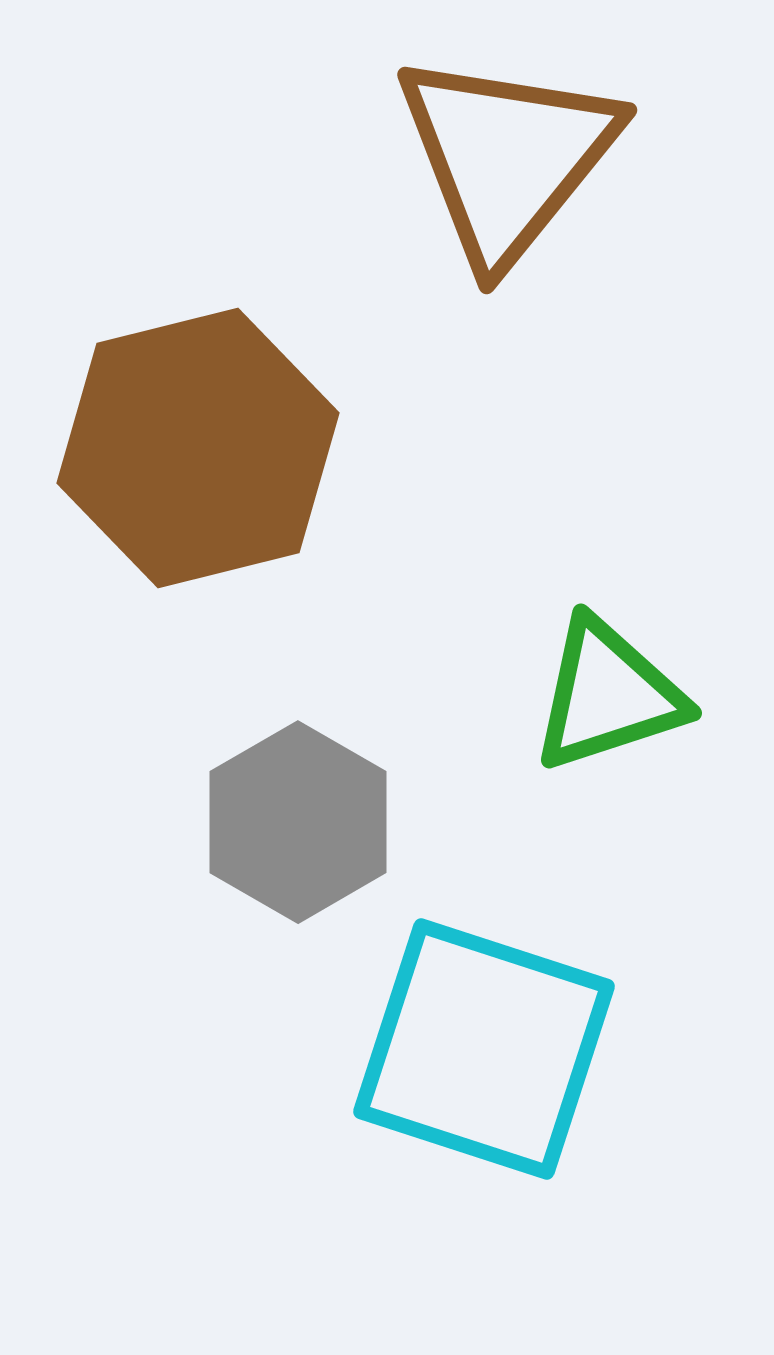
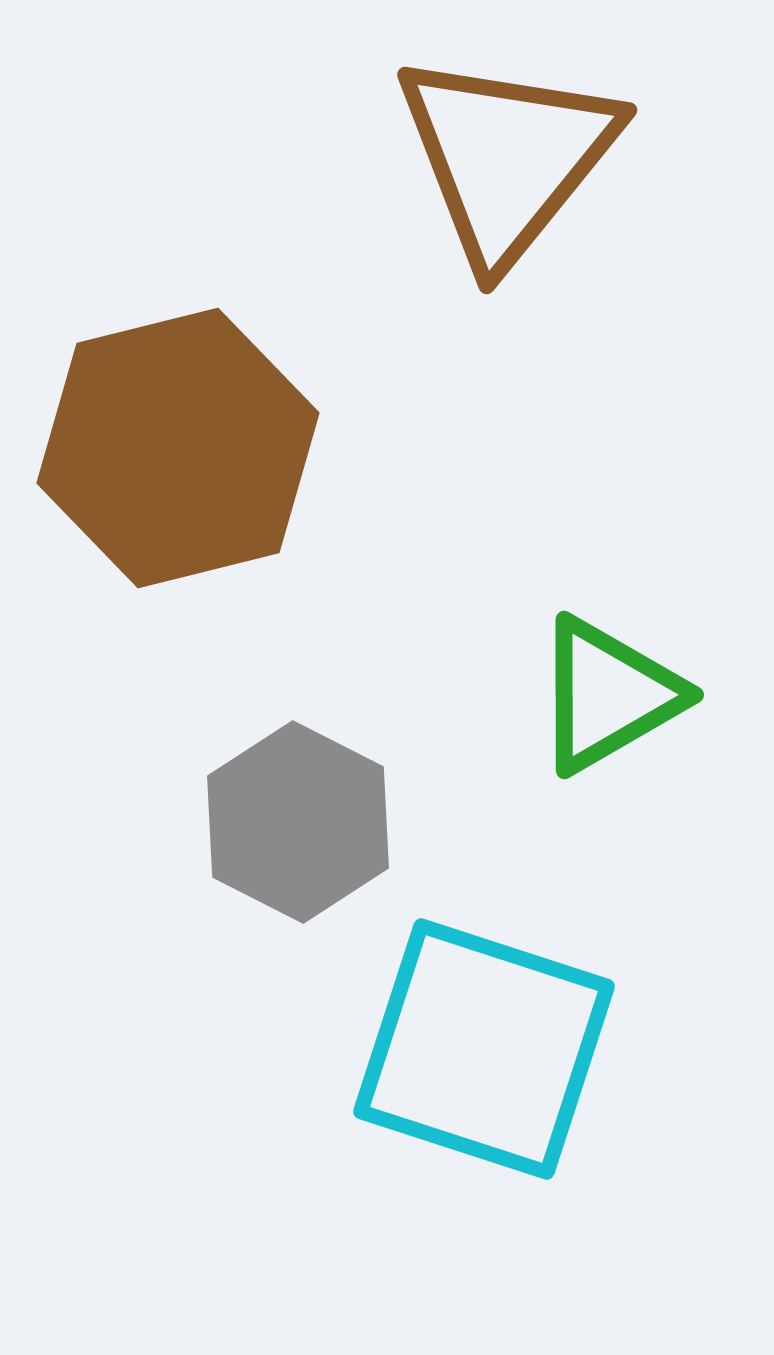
brown hexagon: moved 20 px left
green triangle: rotated 12 degrees counterclockwise
gray hexagon: rotated 3 degrees counterclockwise
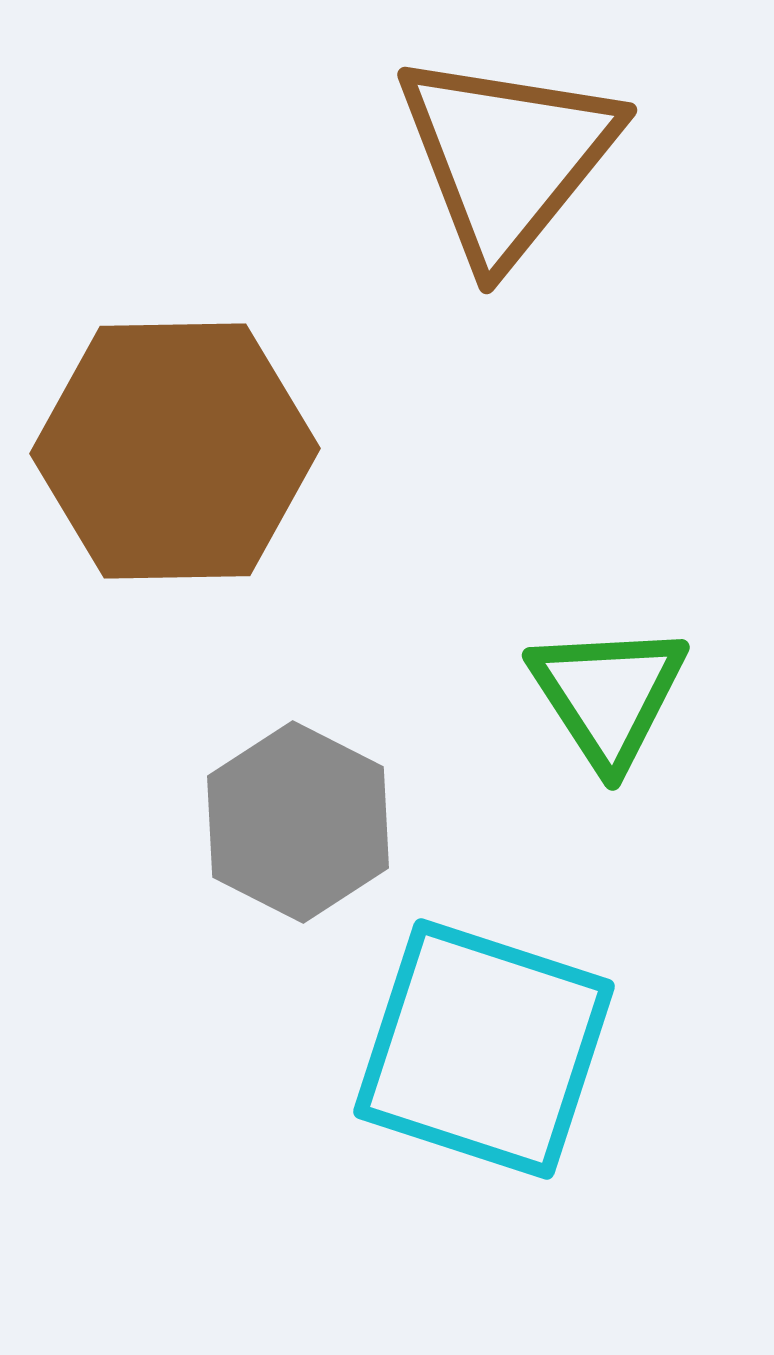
brown hexagon: moved 3 px left, 3 px down; rotated 13 degrees clockwise
green triangle: rotated 33 degrees counterclockwise
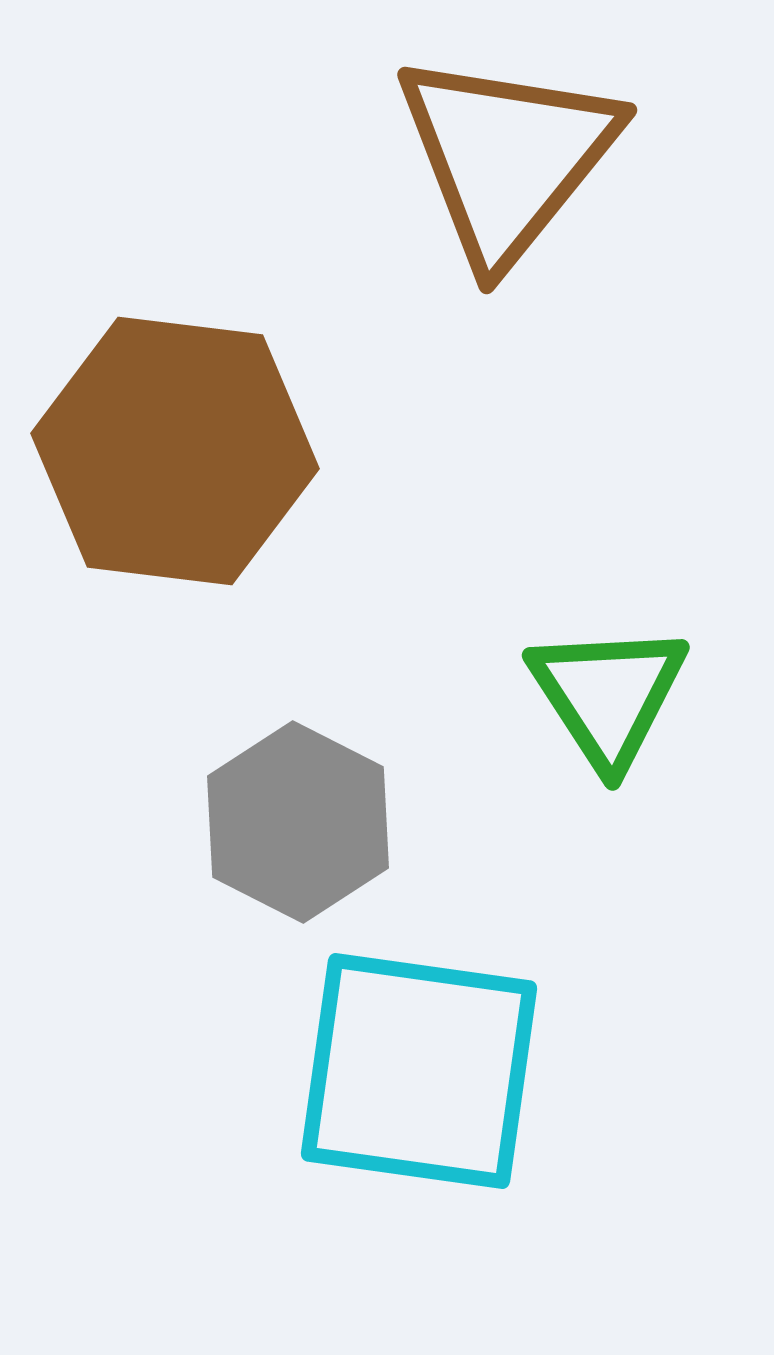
brown hexagon: rotated 8 degrees clockwise
cyan square: moved 65 px left, 22 px down; rotated 10 degrees counterclockwise
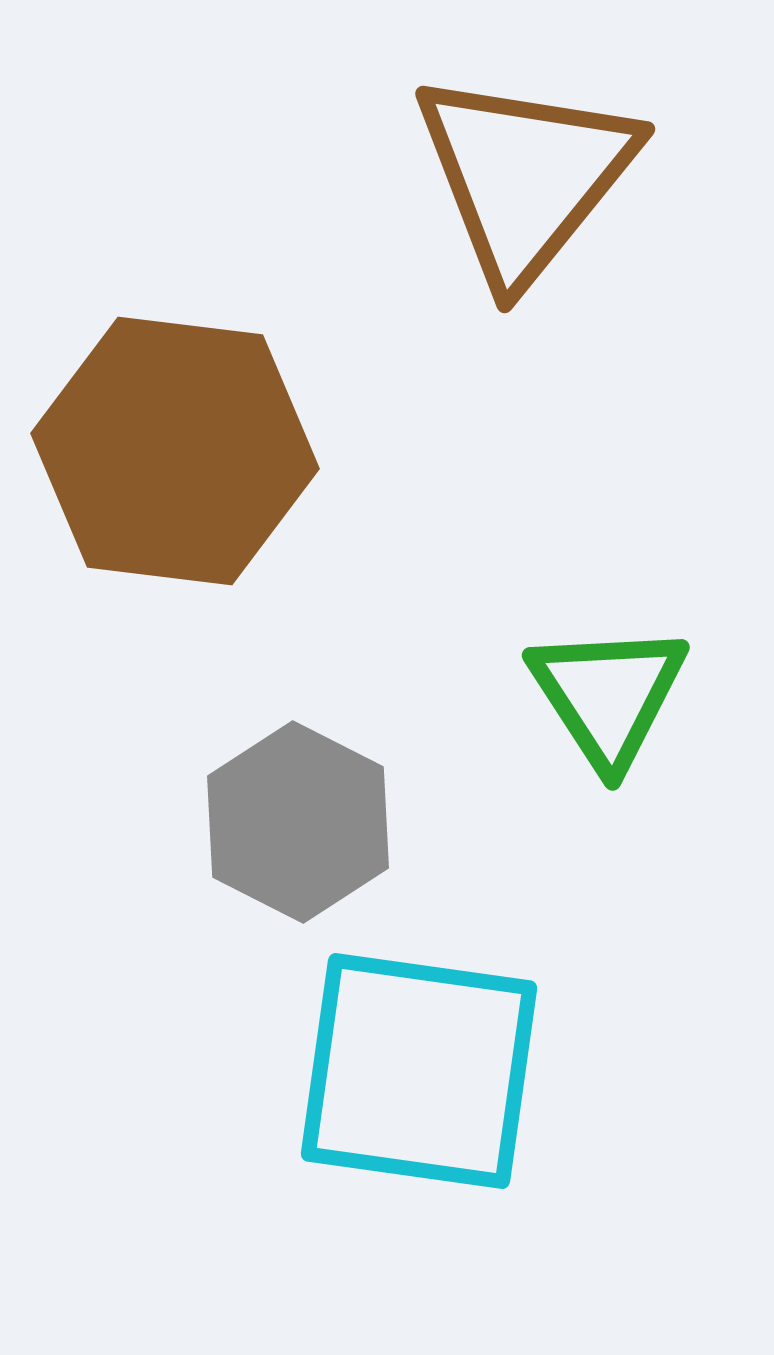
brown triangle: moved 18 px right, 19 px down
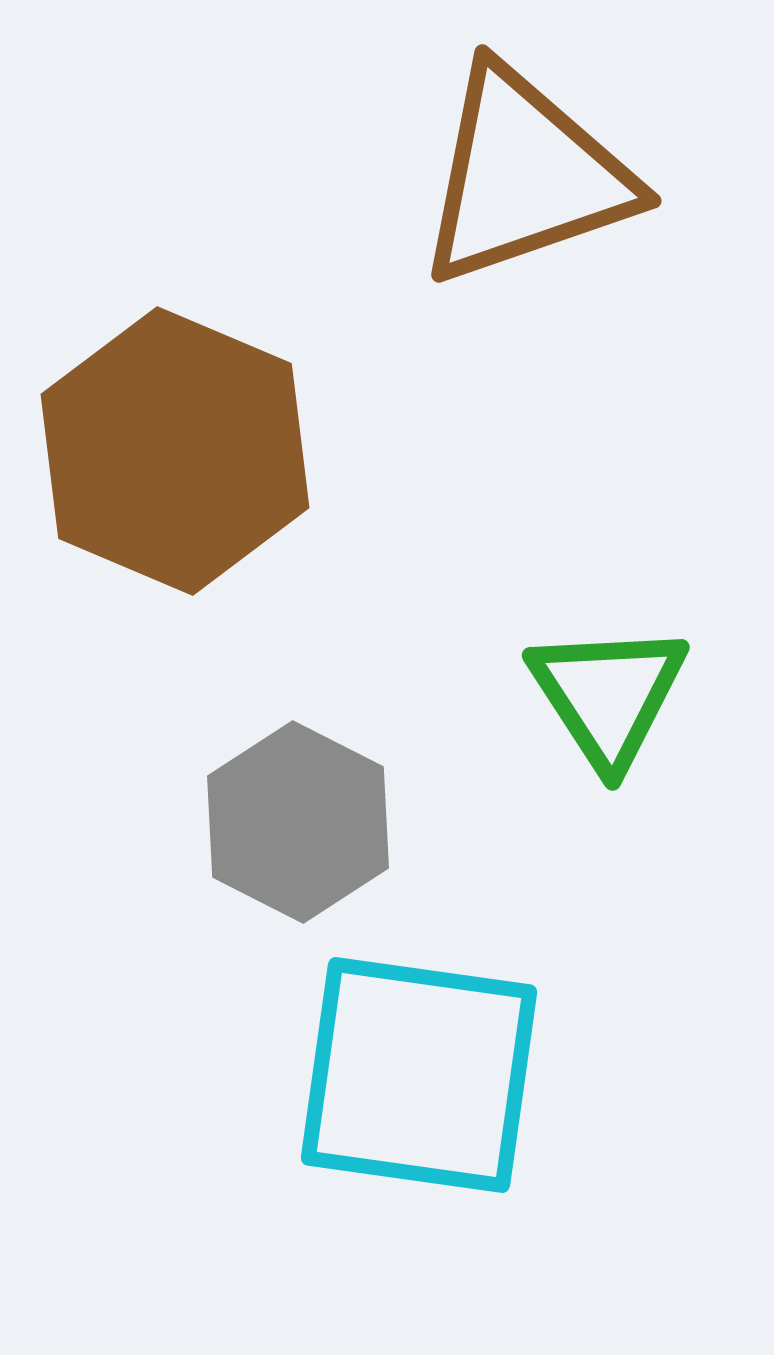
brown triangle: rotated 32 degrees clockwise
brown hexagon: rotated 16 degrees clockwise
cyan square: moved 4 px down
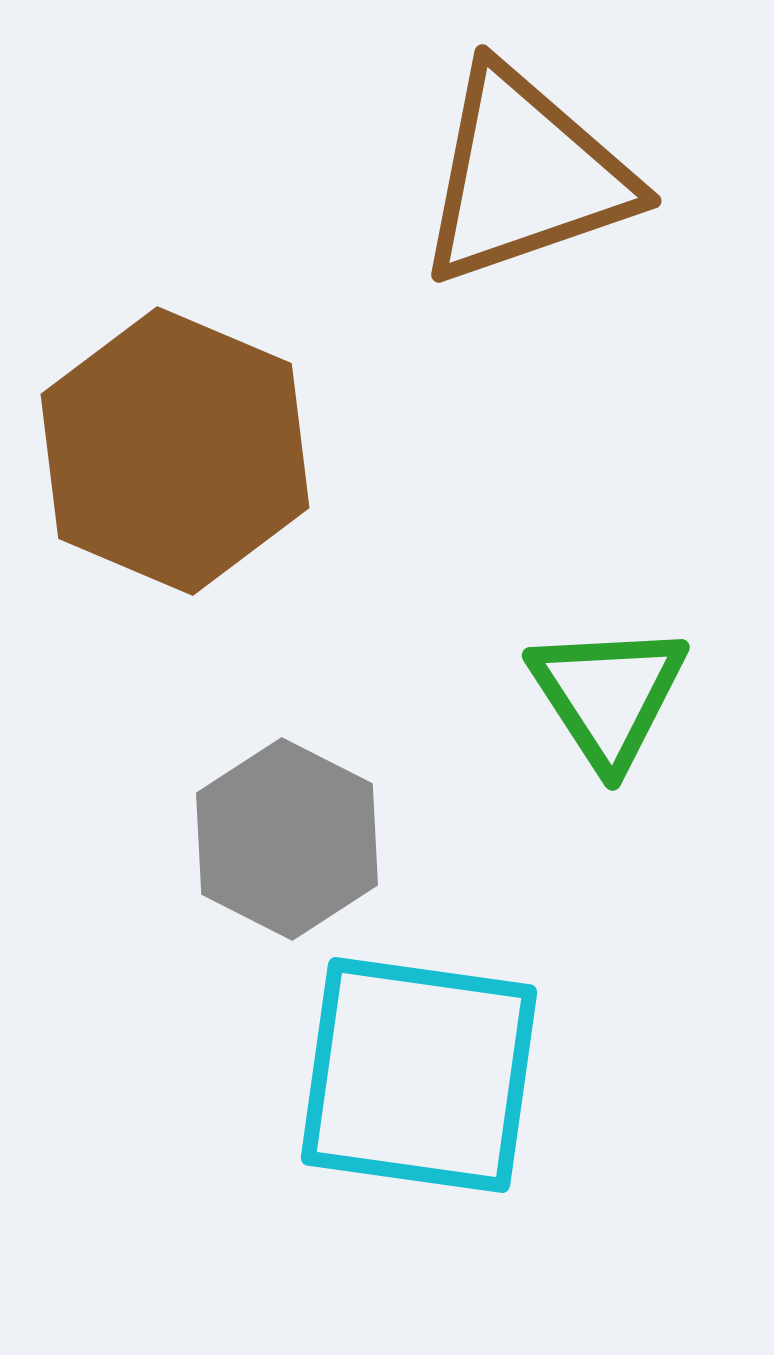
gray hexagon: moved 11 px left, 17 px down
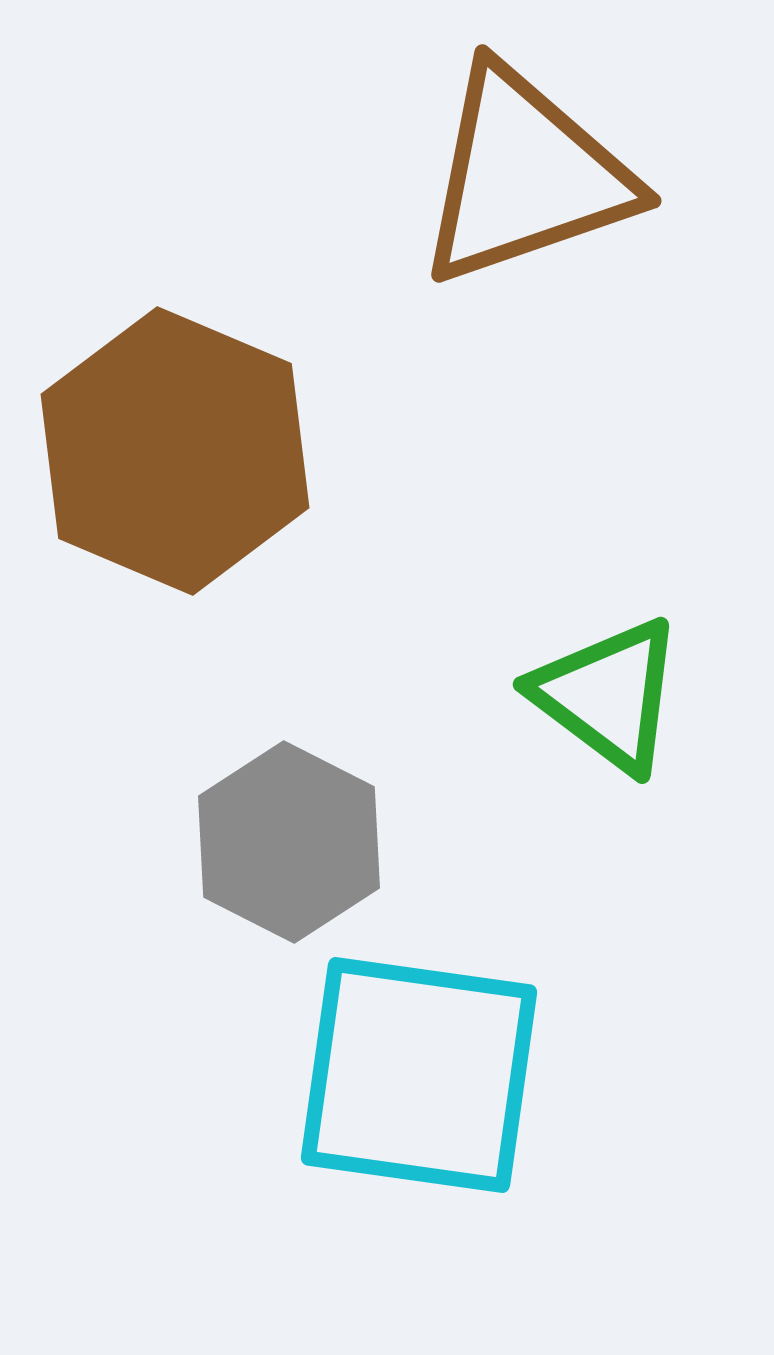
green triangle: rotated 20 degrees counterclockwise
gray hexagon: moved 2 px right, 3 px down
